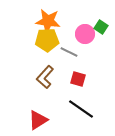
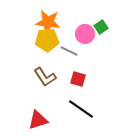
orange star: moved 1 px down
green square: rotated 24 degrees clockwise
gray line: moved 1 px up
brown L-shape: rotated 75 degrees counterclockwise
red triangle: rotated 15 degrees clockwise
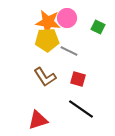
green square: moved 3 px left; rotated 32 degrees counterclockwise
pink circle: moved 18 px left, 16 px up
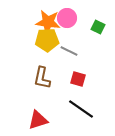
brown L-shape: moved 3 px left, 1 px down; rotated 45 degrees clockwise
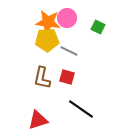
red square: moved 11 px left, 2 px up
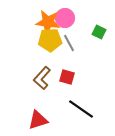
pink circle: moved 2 px left
green square: moved 1 px right, 5 px down
yellow pentagon: moved 3 px right
gray line: moved 8 px up; rotated 36 degrees clockwise
brown L-shape: rotated 30 degrees clockwise
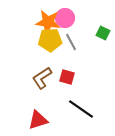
green square: moved 4 px right, 1 px down
gray line: moved 2 px right, 1 px up
brown L-shape: rotated 15 degrees clockwise
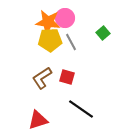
green square: rotated 24 degrees clockwise
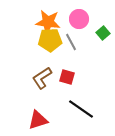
pink circle: moved 14 px right, 1 px down
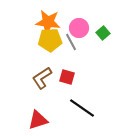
pink circle: moved 9 px down
black line: moved 1 px right, 1 px up
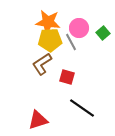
brown L-shape: moved 14 px up
